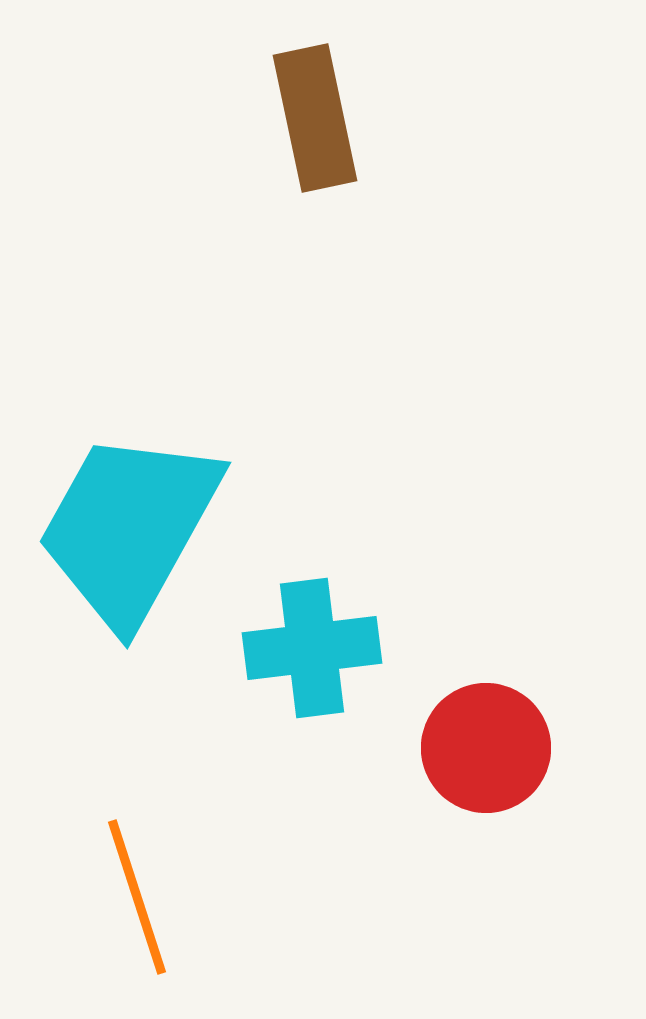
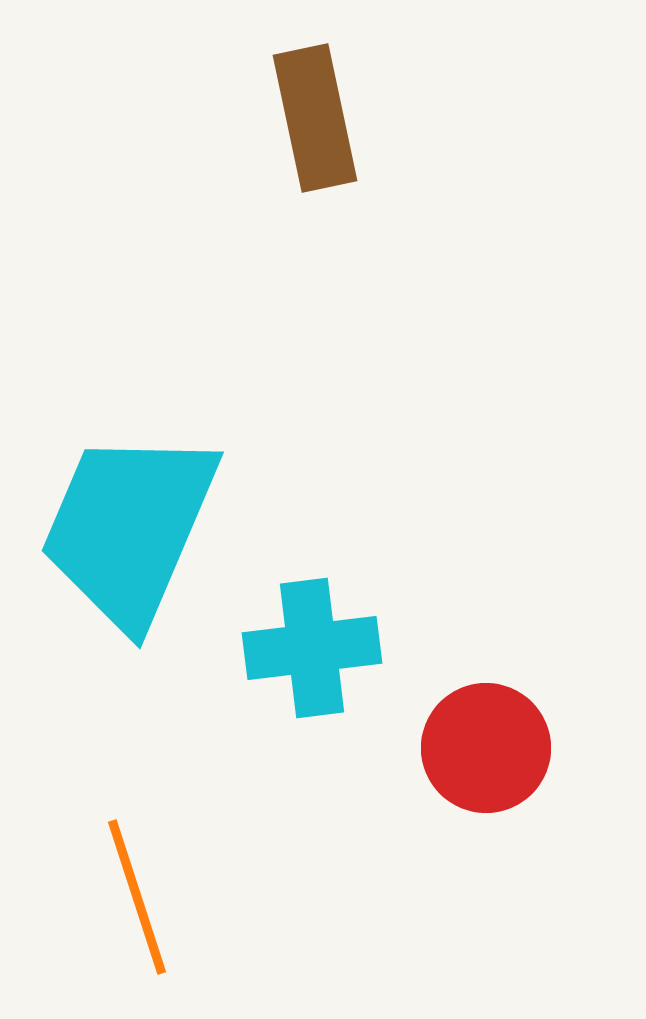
cyan trapezoid: rotated 6 degrees counterclockwise
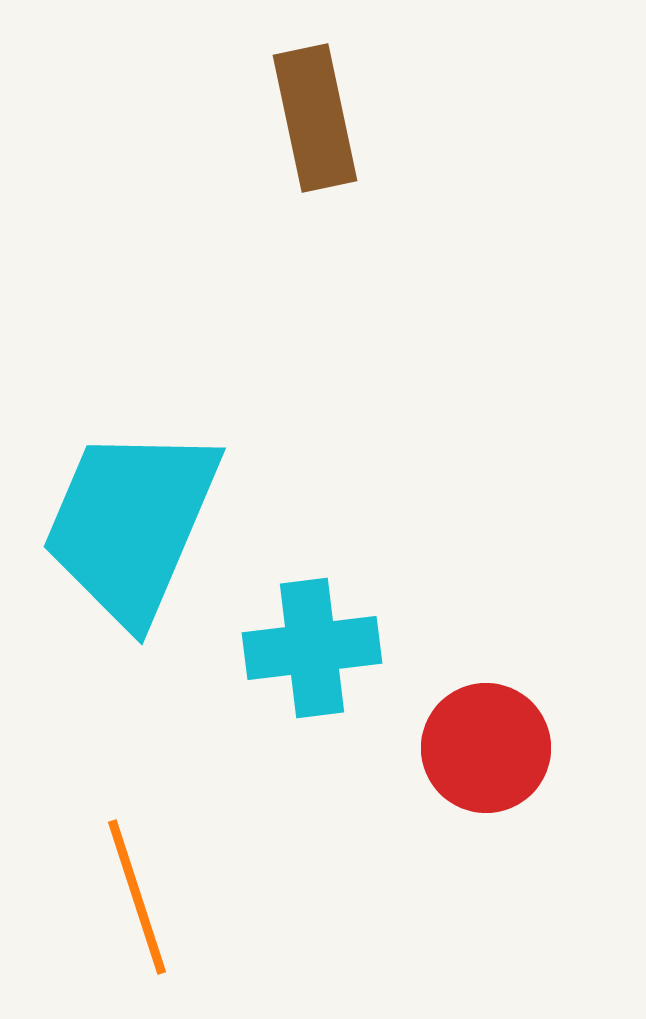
cyan trapezoid: moved 2 px right, 4 px up
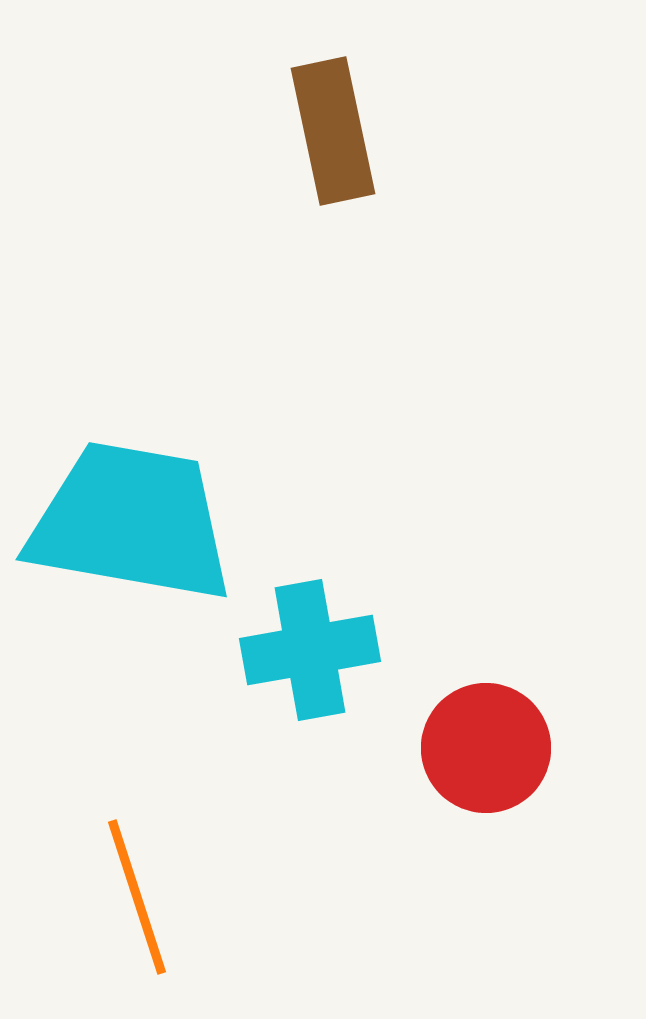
brown rectangle: moved 18 px right, 13 px down
cyan trapezoid: moved 2 px up; rotated 77 degrees clockwise
cyan cross: moved 2 px left, 2 px down; rotated 3 degrees counterclockwise
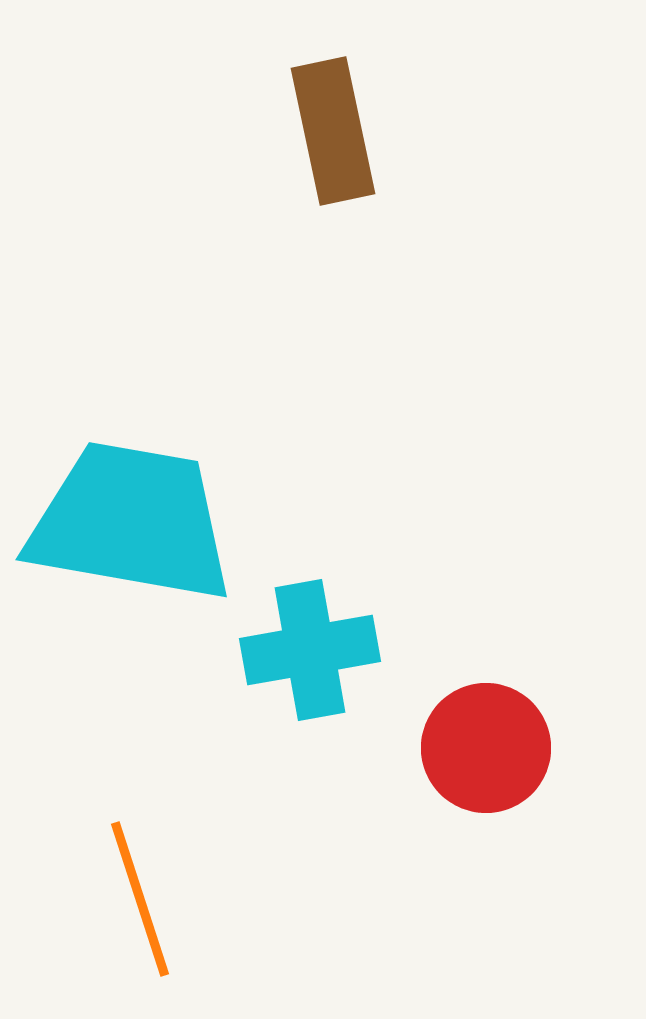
orange line: moved 3 px right, 2 px down
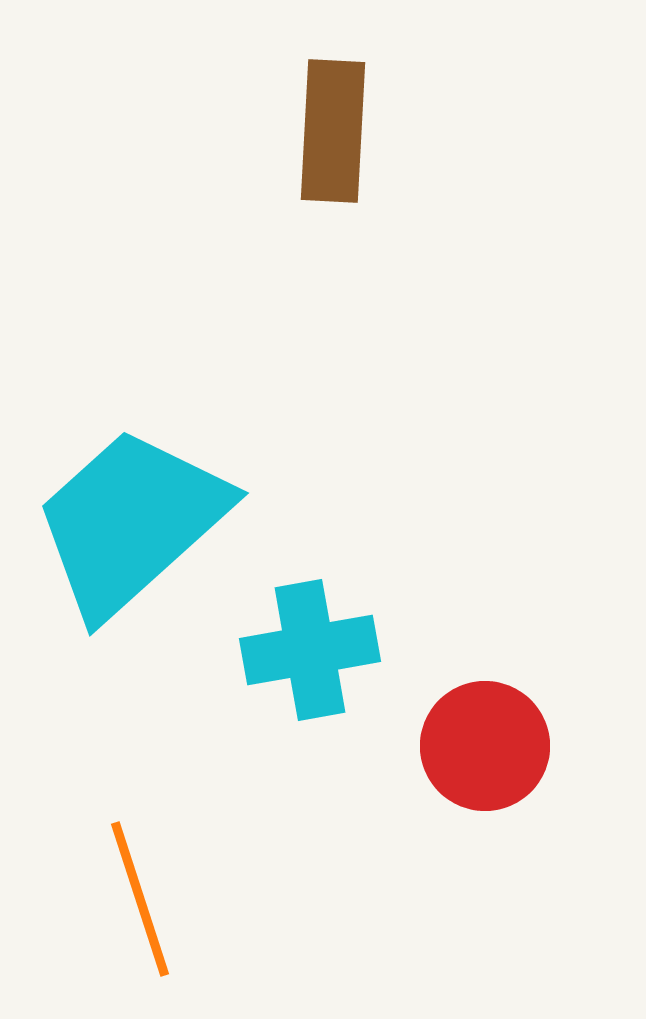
brown rectangle: rotated 15 degrees clockwise
cyan trapezoid: rotated 52 degrees counterclockwise
red circle: moved 1 px left, 2 px up
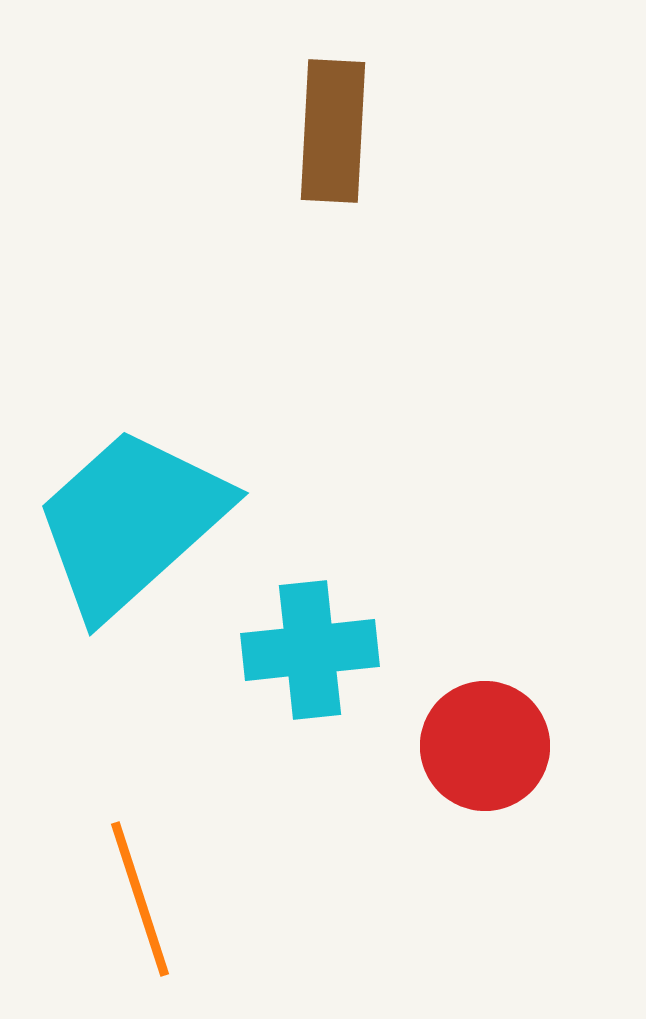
cyan cross: rotated 4 degrees clockwise
